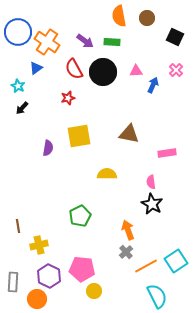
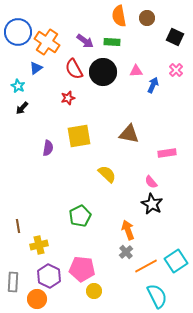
yellow semicircle: rotated 42 degrees clockwise
pink semicircle: rotated 32 degrees counterclockwise
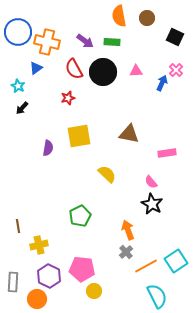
orange cross: rotated 20 degrees counterclockwise
blue arrow: moved 9 px right, 2 px up
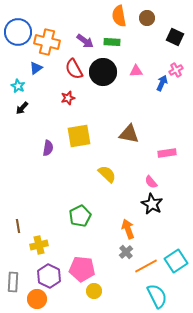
pink cross: rotated 16 degrees clockwise
orange arrow: moved 1 px up
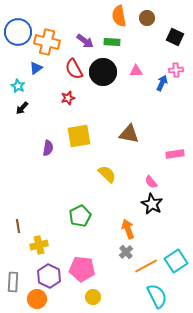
pink cross: rotated 24 degrees clockwise
pink rectangle: moved 8 px right, 1 px down
yellow circle: moved 1 px left, 6 px down
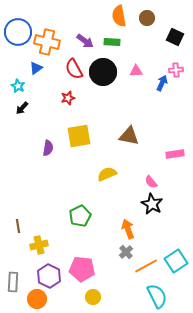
brown triangle: moved 2 px down
yellow semicircle: rotated 66 degrees counterclockwise
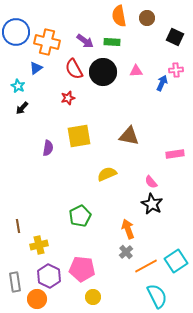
blue circle: moved 2 px left
gray rectangle: moved 2 px right; rotated 12 degrees counterclockwise
